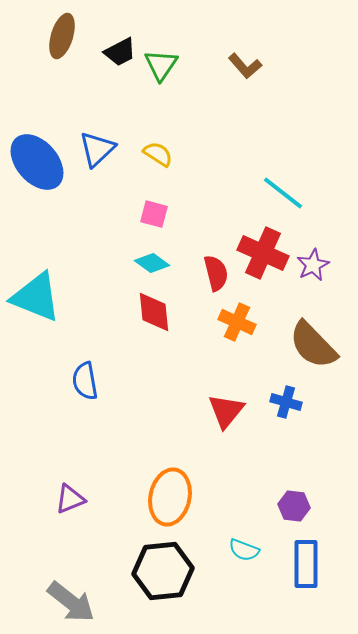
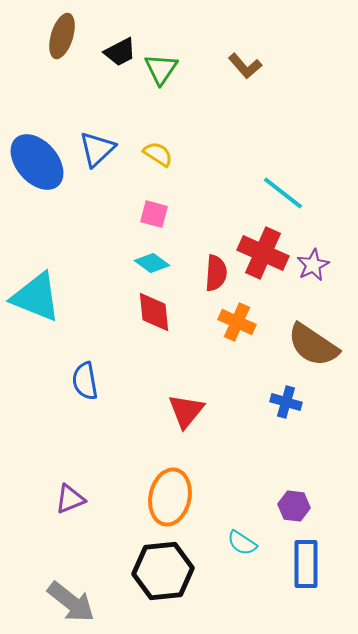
green triangle: moved 4 px down
red semicircle: rotated 18 degrees clockwise
brown semicircle: rotated 12 degrees counterclockwise
red triangle: moved 40 px left
cyan semicircle: moved 2 px left, 7 px up; rotated 12 degrees clockwise
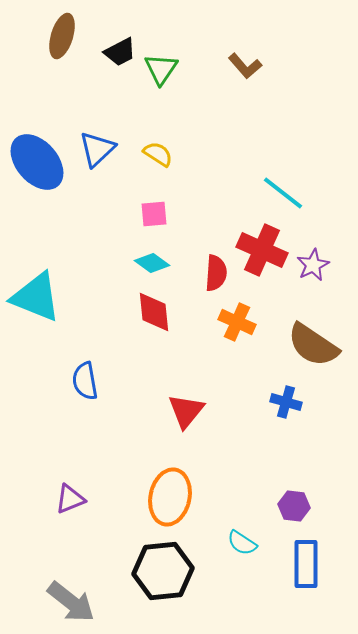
pink square: rotated 20 degrees counterclockwise
red cross: moved 1 px left, 3 px up
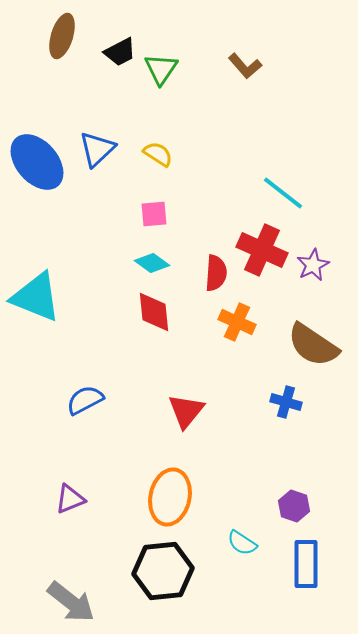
blue semicircle: moved 19 px down; rotated 72 degrees clockwise
purple hexagon: rotated 12 degrees clockwise
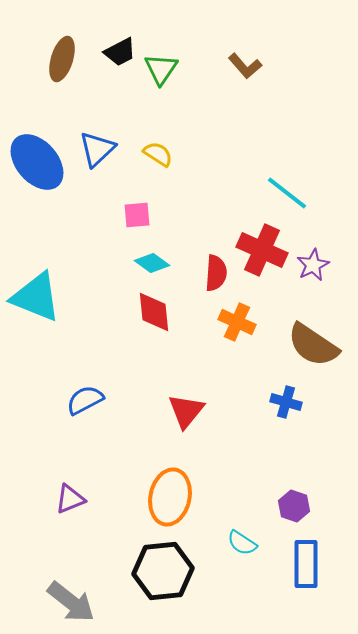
brown ellipse: moved 23 px down
cyan line: moved 4 px right
pink square: moved 17 px left, 1 px down
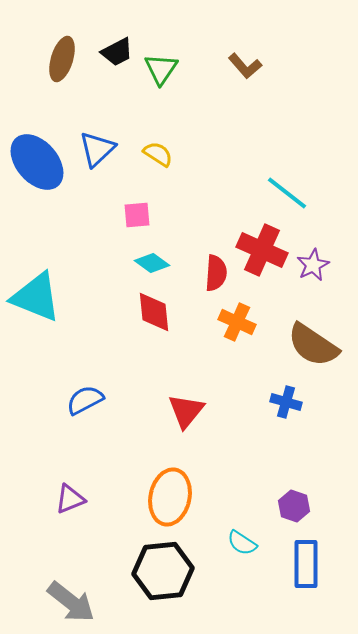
black trapezoid: moved 3 px left
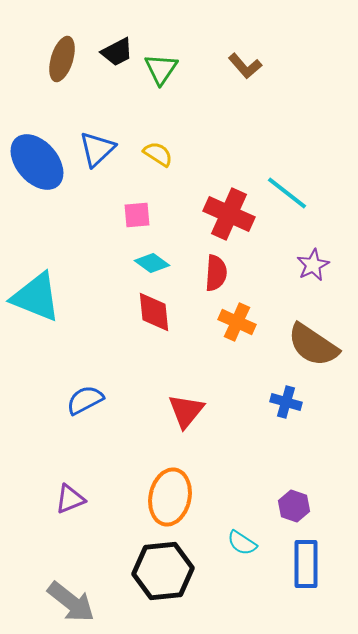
red cross: moved 33 px left, 36 px up
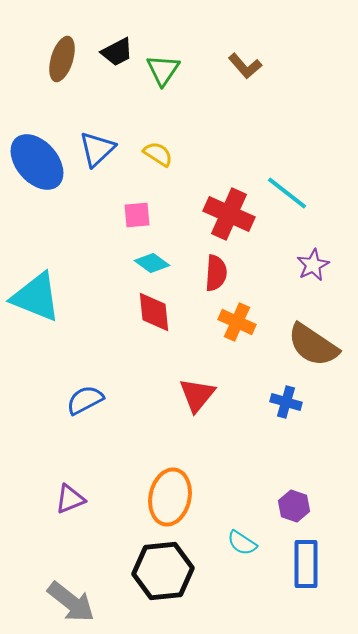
green triangle: moved 2 px right, 1 px down
red triangle: moved 11 px right, 16 px up
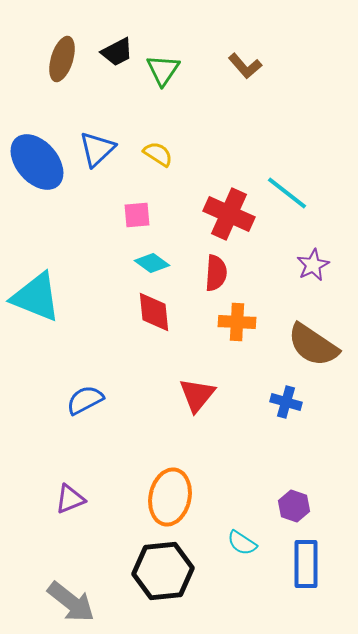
orange cross: rotated 21 degrees counterclockwise
